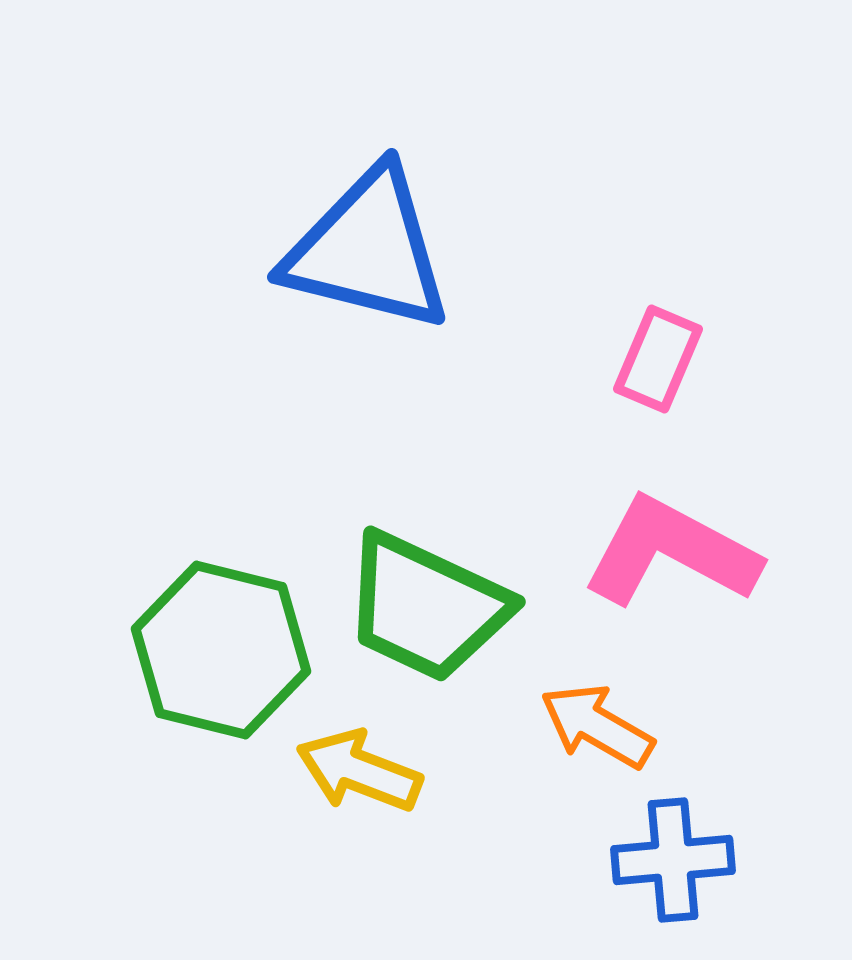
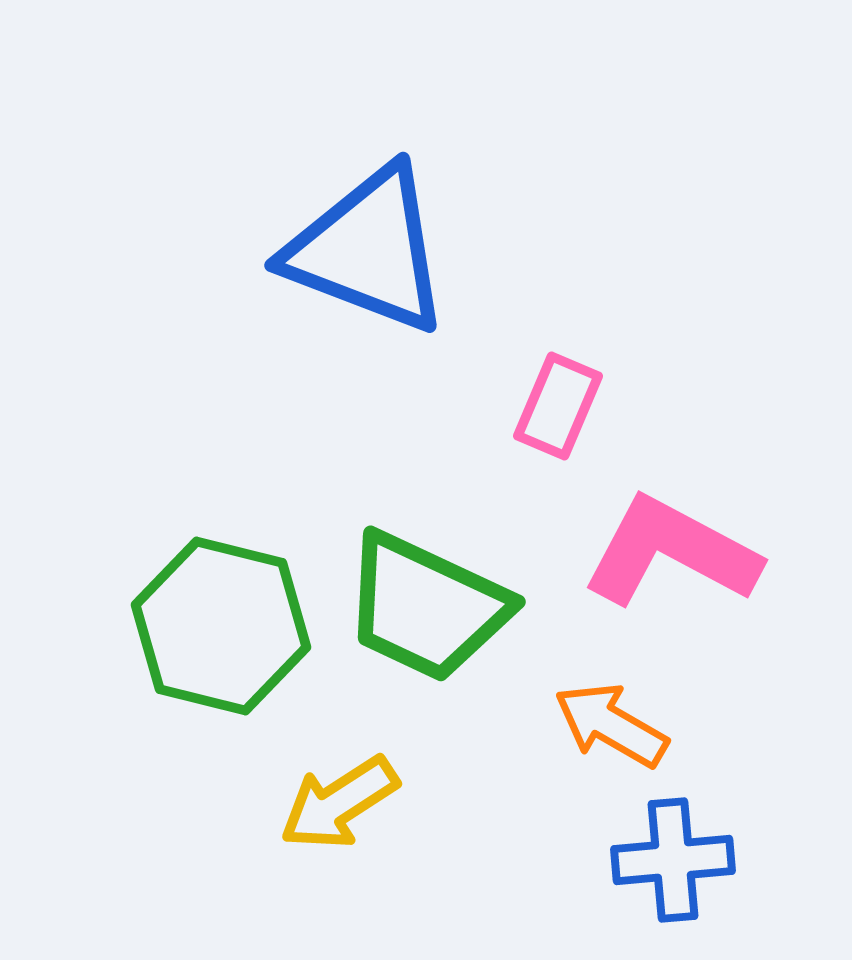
blue triangle: rotated 7 degrees clockwise
pink rectangle: moved 100 px left, 47 px down
green hexagon: moved 24 px up
orange arrow: moved 14 px right, 1 px up
yellow arrow: moved 20 px left, 32 px down; rotated 54 degrees counterclockwise
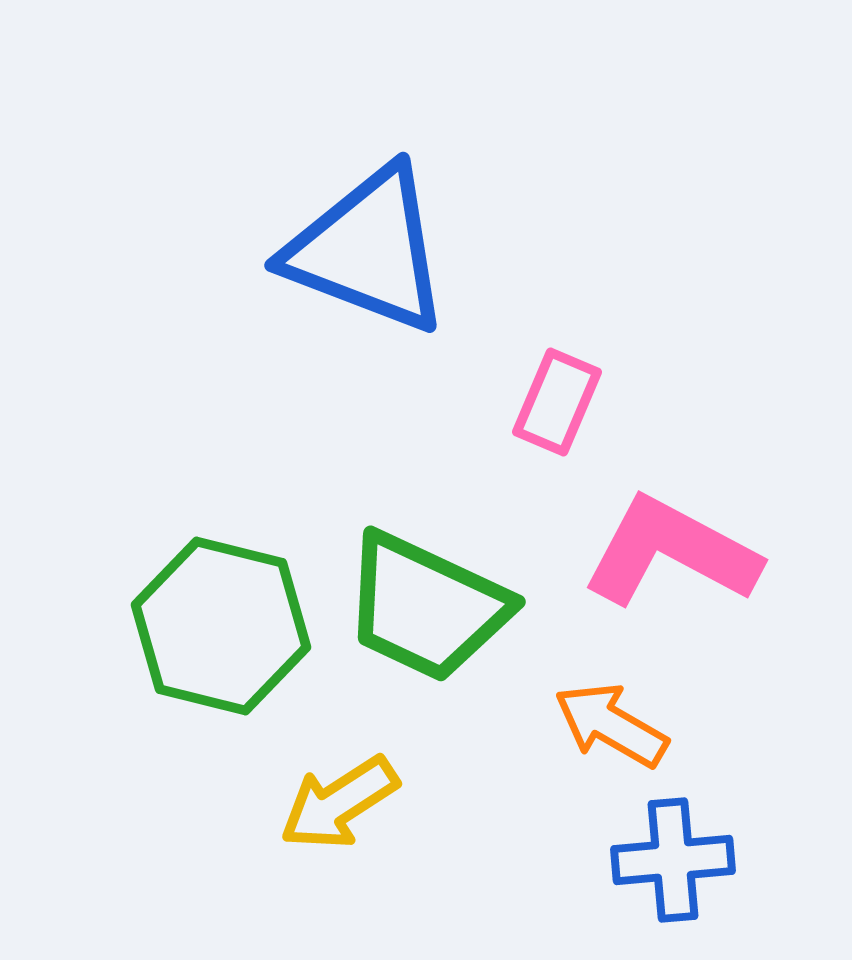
pink rectangle: moved 1 px left, 4 px up
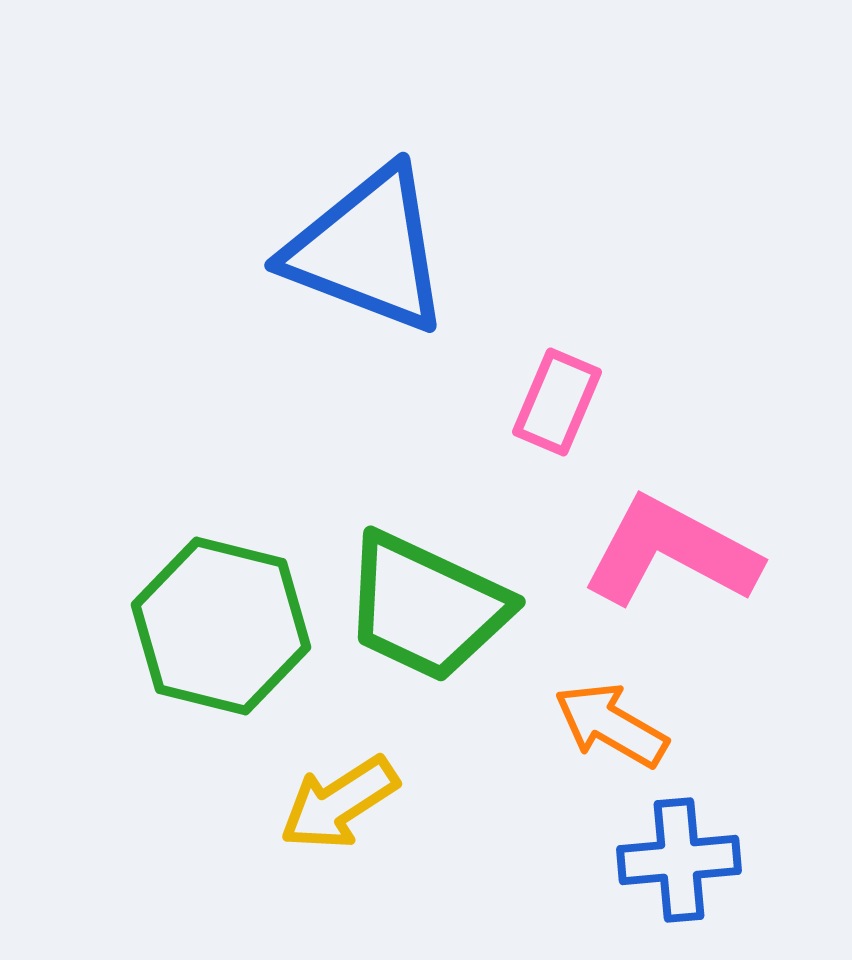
blue cross: moved 6 px right
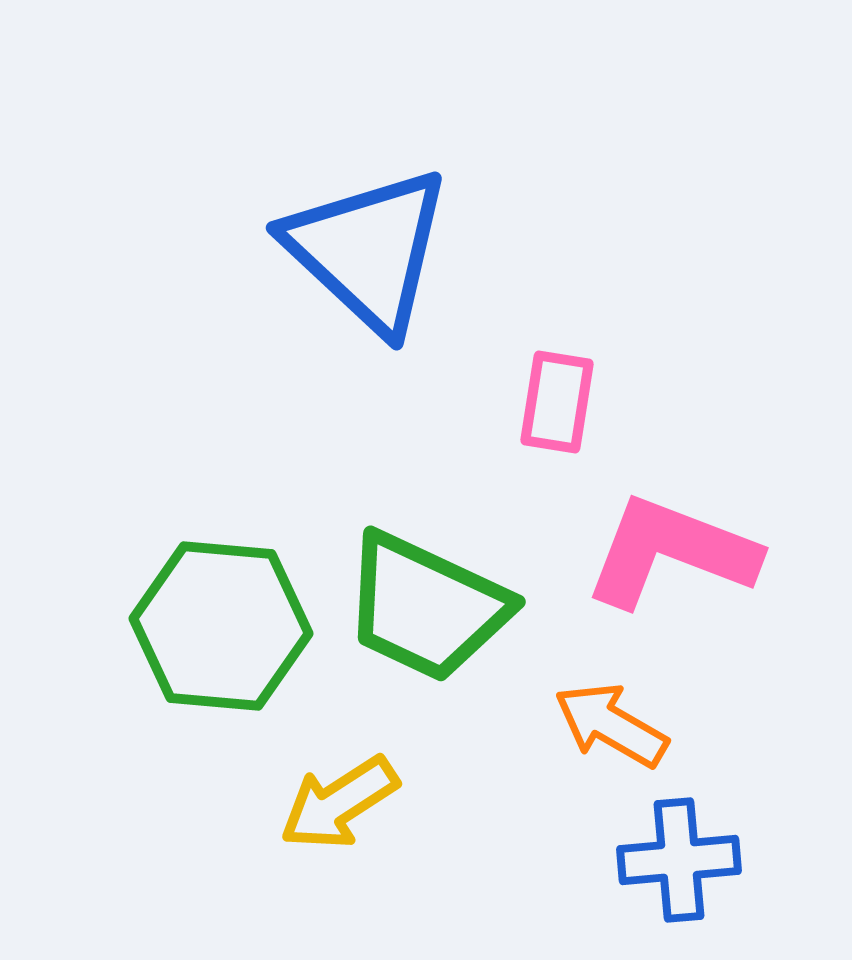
blue triangle: rotated 22 degrees clockwise
pink rectangle: rotated 14 degrees counterclockwise
pink L-shape: rotated 7 degrees counterclockwise
green hexagon: rotated 9 degrees counterclockwise
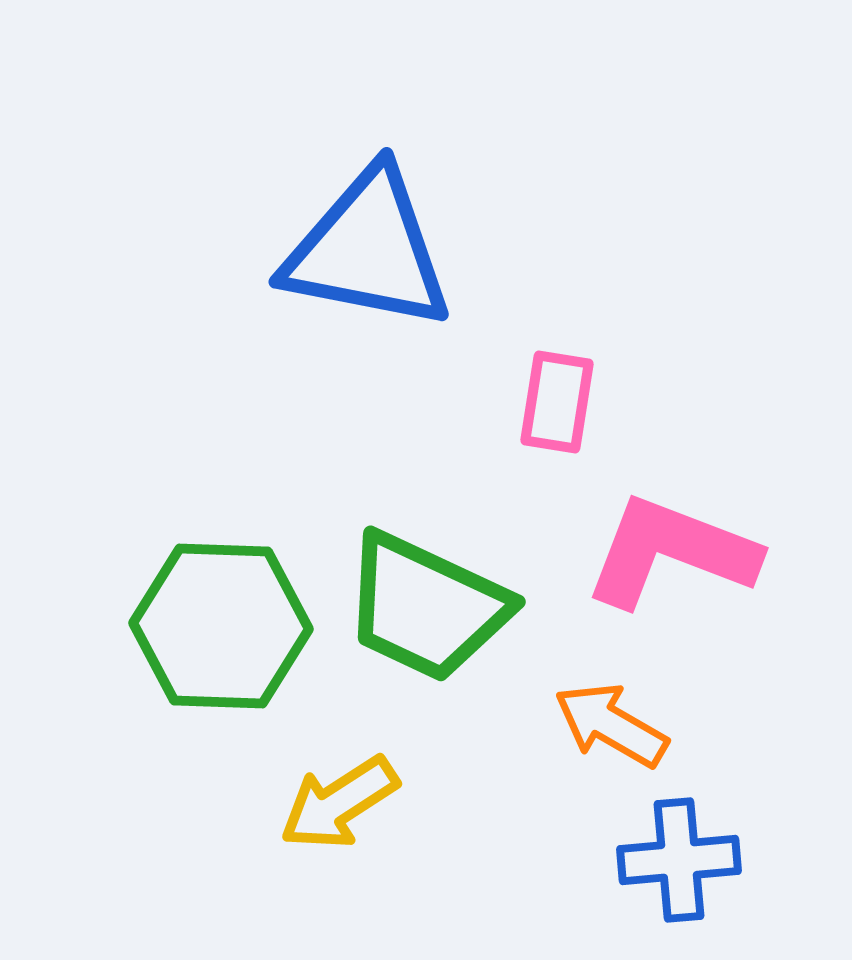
blue triangle: rotated 32 degrees counterclockwise
green hexagon: rotated 3 degrees counterclockwise
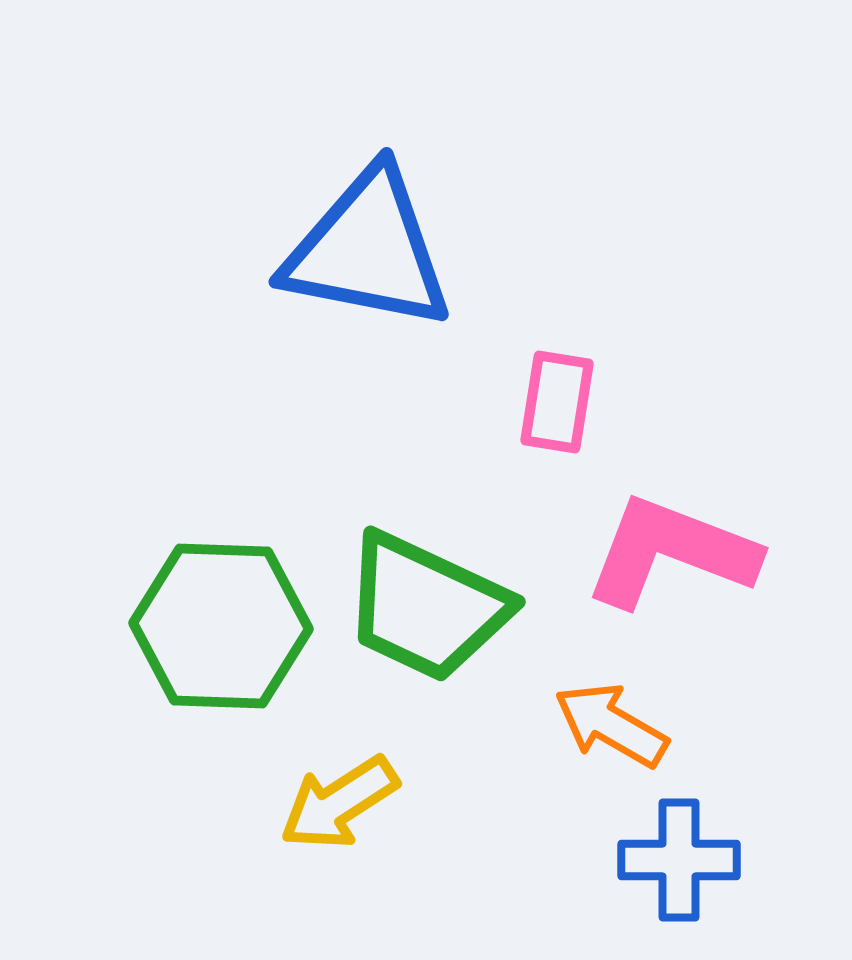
blue cross: rotated 5 degrees clockwise
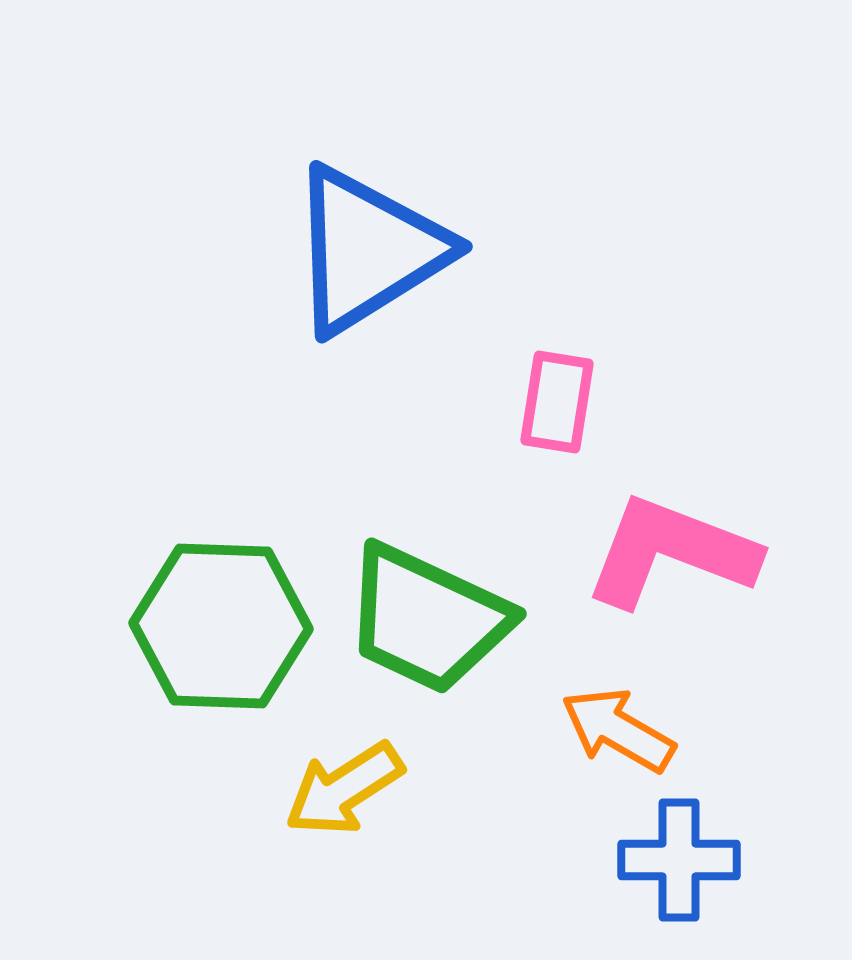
blue triangle: rotated 43 degrees counterclockwise
green trapezoid: moved 1 px right, 12 px down
orange arrow: moved 7 px right, 5 px down
yellow arrow: moved 5 px right, 14 px up
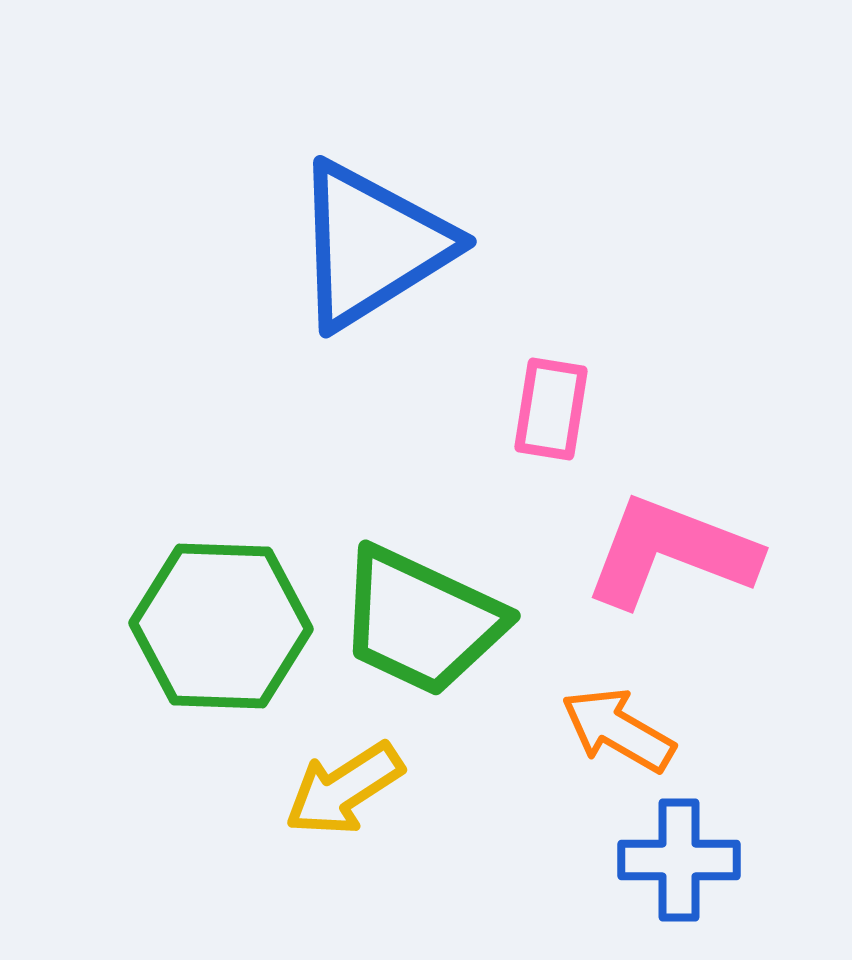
blue triangle: moved 4 px right, 5 px up
pink rectangle: moved 6 px left, 7 px down
green trapezoid: moved 6 px left, 2 px down
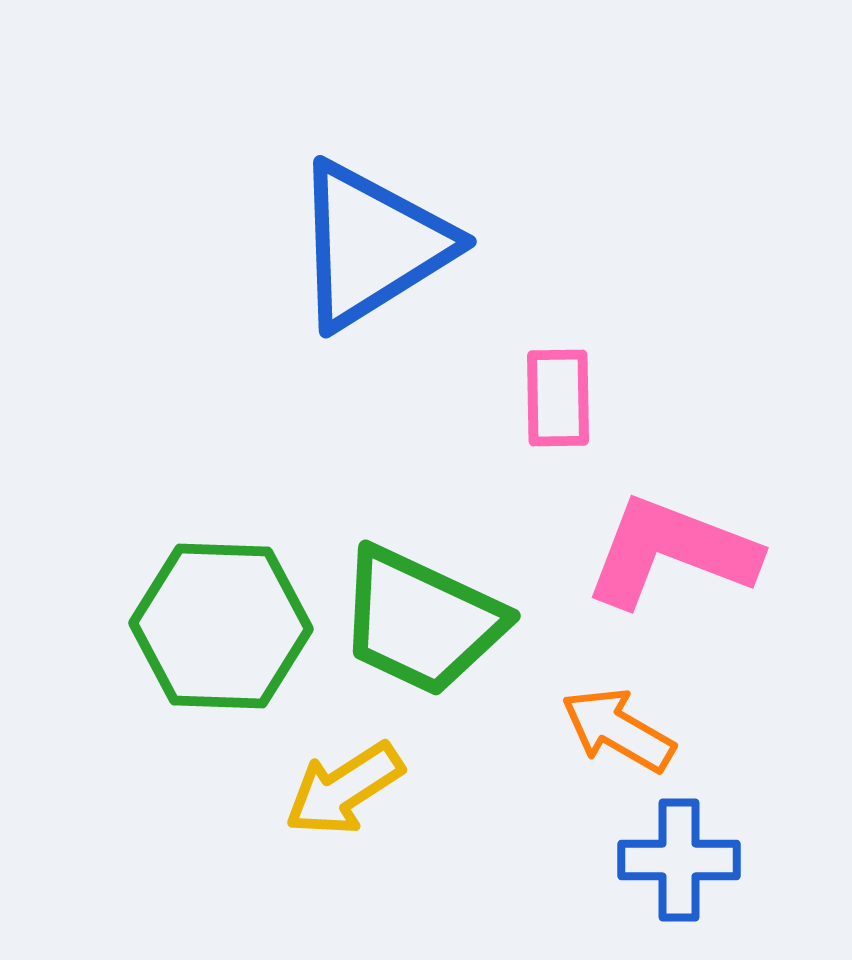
pink rectangle: moved 7 px right, 11 px up; rotated 10 degrees counterclockwise
